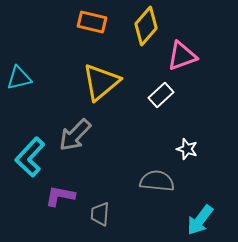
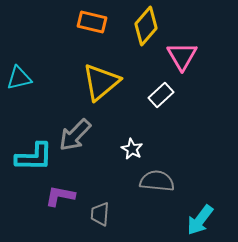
pink triangle: rotated 40 degrees counterclockwise
white star: moved 55 px left; rotated 10 degrees clockwise
cyan L-shape: moved 4 px right; rotated 132 degrees counterclockwise
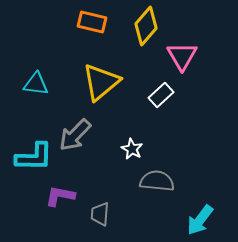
cyan triangle: moved 17 px right, 6 px down; rotated 20 degrees clockwise
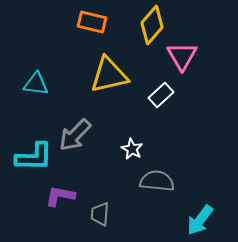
yellow diamond: moved 6 px right, 1 px up
yellow triangle: moved 8 px right, 7 px up; rotated 27 degrees clockwise
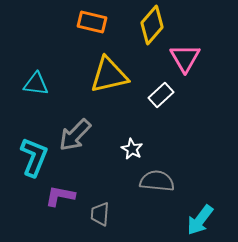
pink triangle: moved 3 px right, 2 px down
cyan L-shape: rotated 69 degrees counterclockwise
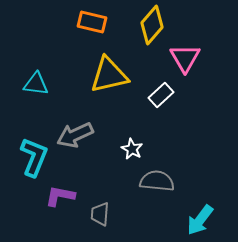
gray arrow: rotated 21 degrees clockwise
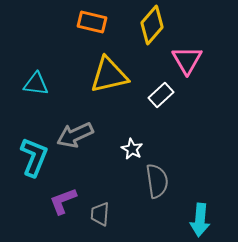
pink triangle: moved 2 px right, 2 px down
gray semicircle: rotated 76 degrees clockwise
purple L-shape: moved 3 px right, 5 px down; rotated 32 degrees counterclockwise
cyan arrow: rotated 32 degrees counterclockwise
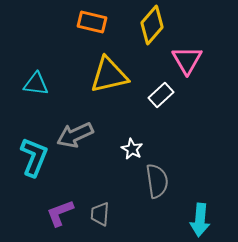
purple L-shape: moved 3 px left, 12 px down
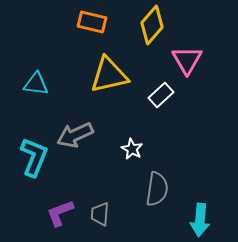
gray semicircle: moved 8 px down; rotated 16 degrees clockwise
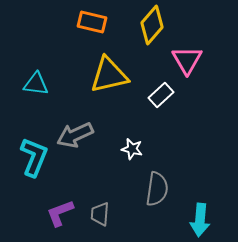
white star: rotated 15 degrees counterclockwise
